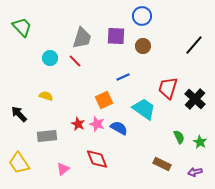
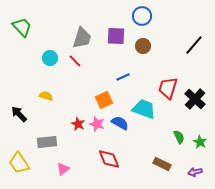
cyan trapezoid: rotated 15 degrees counterclockwise
blue semicircle: moved 1 px right, 5 px up
gray rectangle: moved 6 px down
red diamond: moved 12 px right
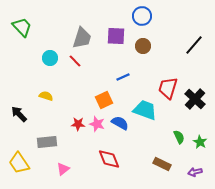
cyan trapezoid: moved 1 px right, 1 px down
red star: rotated 24 degrees counterclockwise
